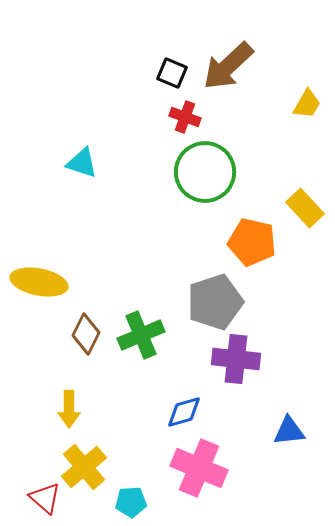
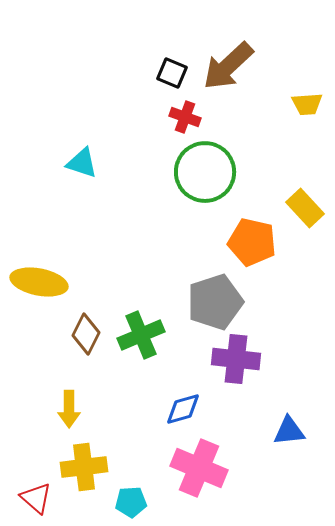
yellow trapezoid: rotated 56 degrees clockwise
blue diamond: moved 1 px left, 3 px up
yellow cross: rotated 33 degrees clockwise
red triangle: moved 9 px left
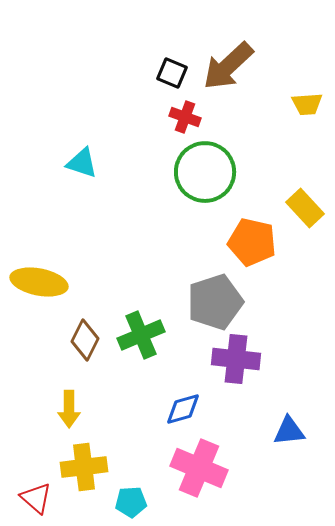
brown diamond: moved 1 px left, 6 px down
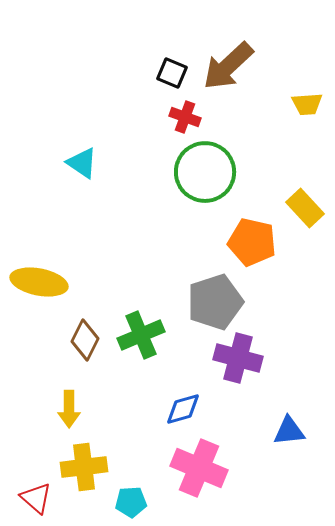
cyan triangle: rotated 16 degrees clockwise
purple cross: moved 2 px right, 1 px up; rotated 9 degrees clockwise
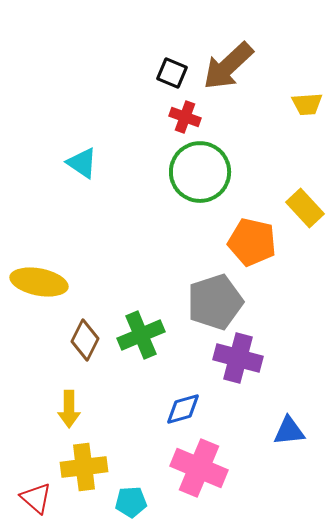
green circle: moved 5 px left
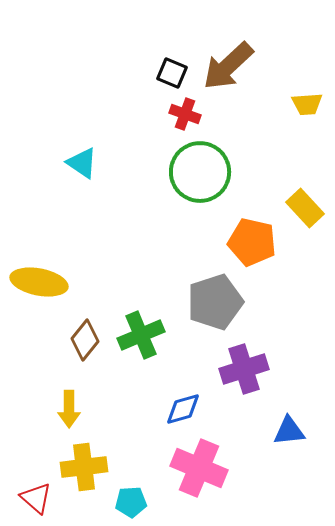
red cross: moved 3 px up
brown diamond: rotated 12 degrees clockwise
purple cross: moved 6 px right, 11 px down; rotated 33 degrees counterclockwise
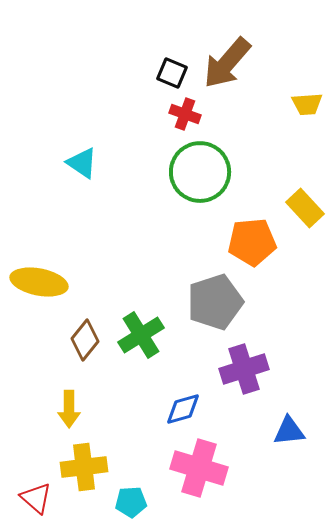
brown arrow: moved 1 px left, 3 px up; rotated 6 degrees counterclockwise
orange pentagon: rotated 18 degrees counterclockwise
green cross: rotated 9 degrees counterclockwise
pink cross: rotated 6 degrees counterclockwise
